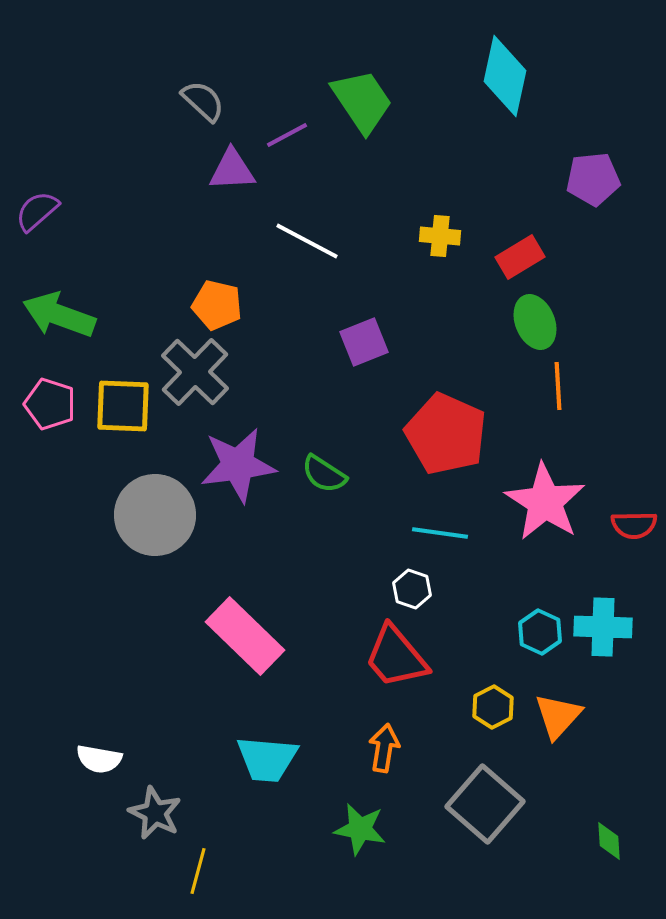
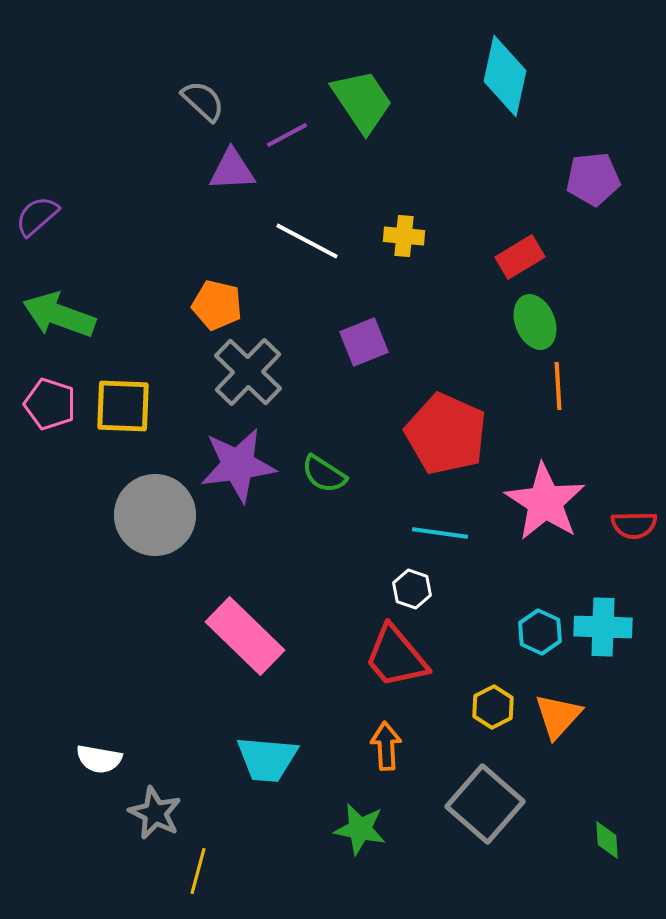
purple semicircle: moved 5 px down
yellow cross: moved 36 px left
gray cross: moved 53 px right
orange arrow: moved 2 px right, 2 px up; rotated 12 degrees counterclockwise
green diamond: moved 2 px left, 1 px up
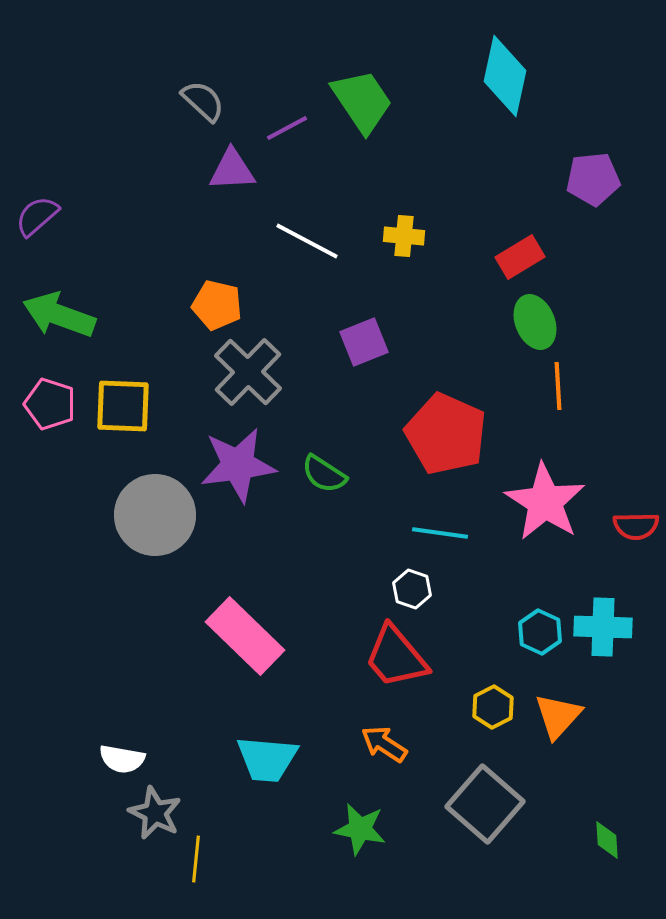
purple line: moved 7 px up
red semicircle: moved 2 px right, 1 px down
orange arrow: moved 2 px left, 2 px up; rotated 54 degrees counterclockwise
white semicircle: moved 23 px right
yellow line: moved 2 px left, 12 px up; rotated 9 degrees counterclockwise
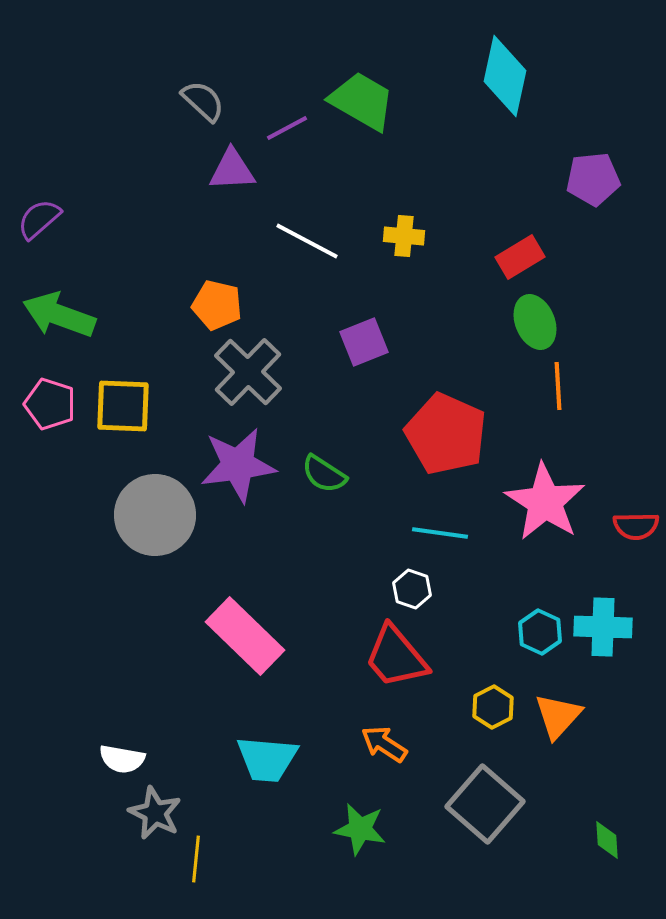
green trapezoid: rotated 26 degrees counterclockwise
purple semicircle: moved 2 px right, 3 px down
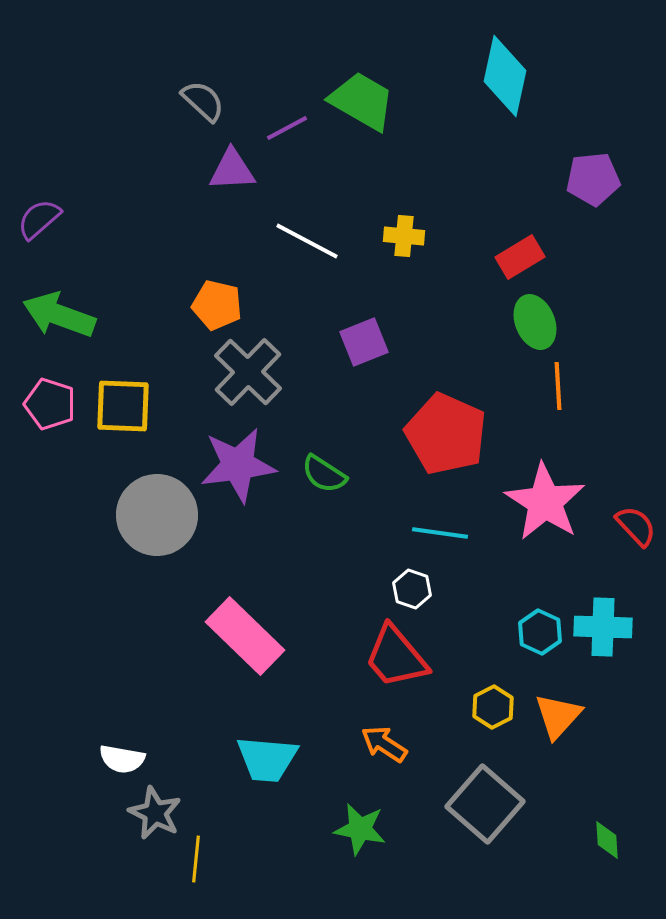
gray circle: moved 2 px right
red semicircle: rotated 132 degrees counterclockwise
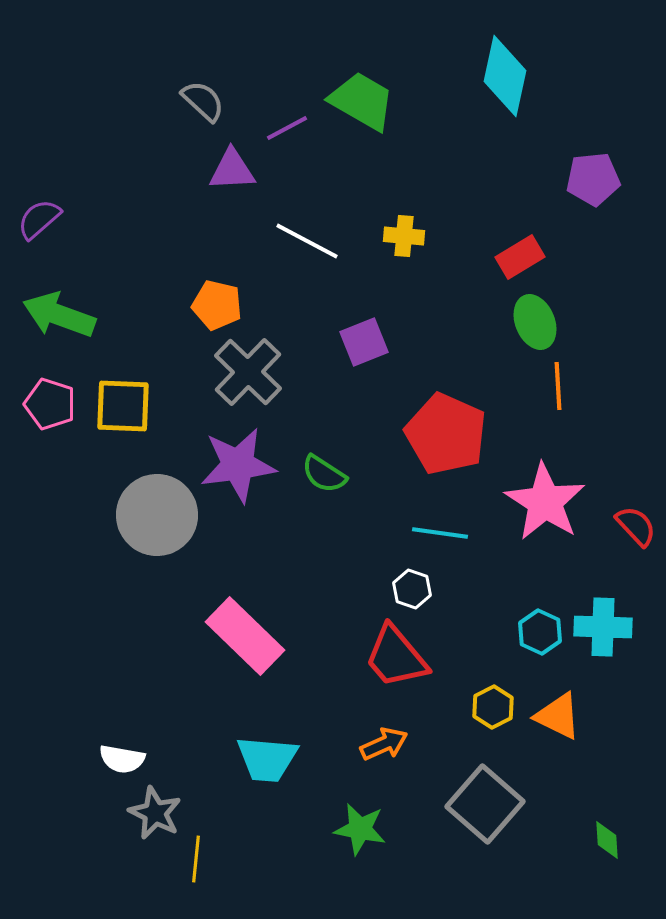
orange triangle: rotated 46 degrees counterclockwise
orange arrow: rotated 123 degrees clockwise
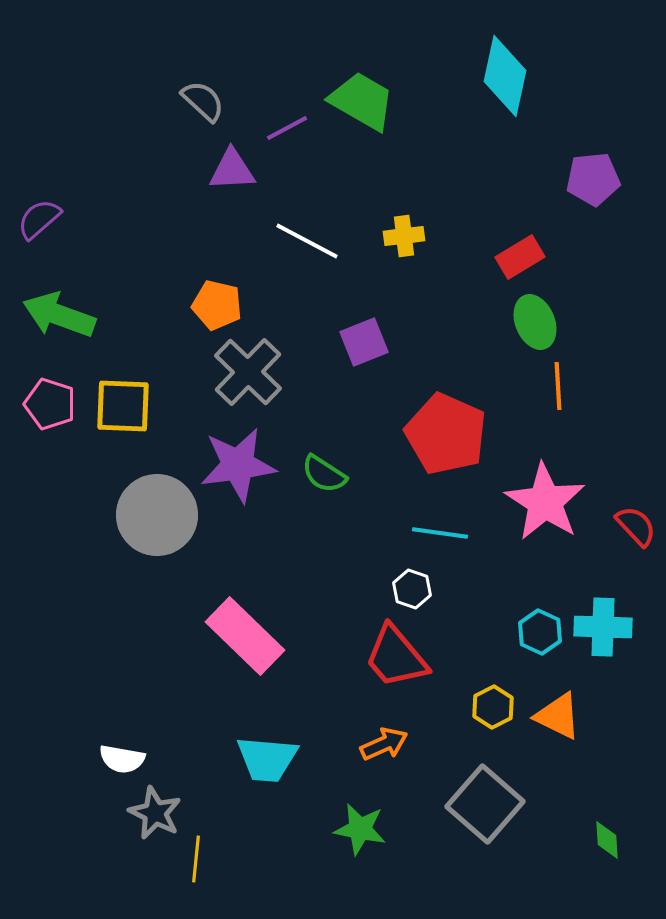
yellow cross: rotated 12 degrees counterclockwise
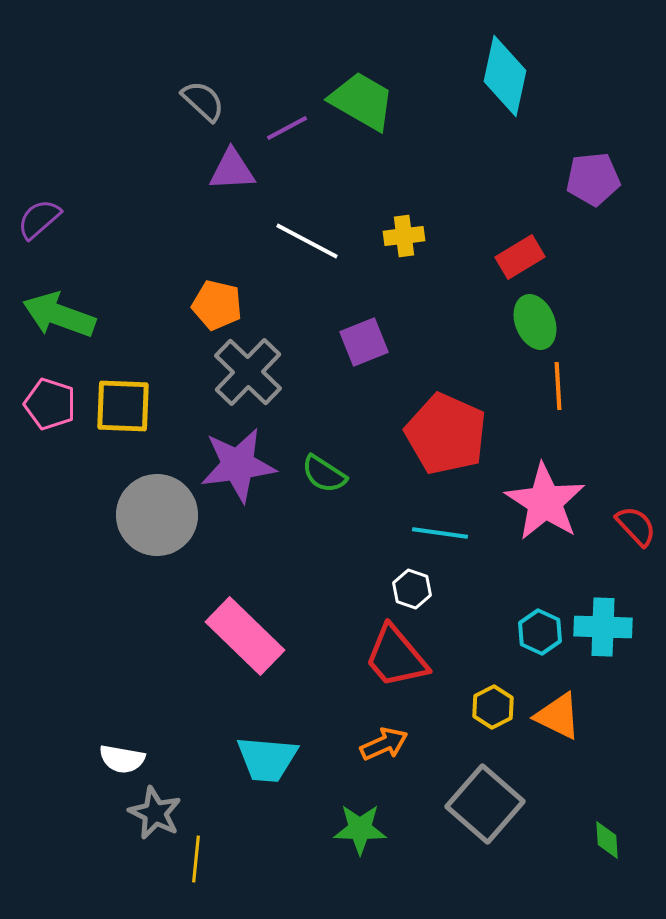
green star: rotated 10 degrees counterclockwise
